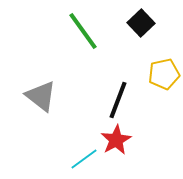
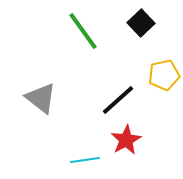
yellow pentagon: moved 1 px down
gray triangle: moved 2 px down
black line: rotated 27 degrees clockwise
red star: moved 10 px right
cyan line: moved 1 px right, 1 px down; rotated 28 degrees clockwise
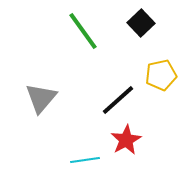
yellow pentagon: moved 3 px left
gray triangle: rotated 32 degrees clockwise
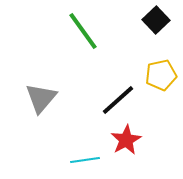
black square: moved 15 px right, 3 px up
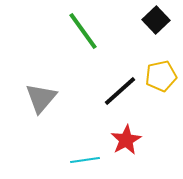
yellow pentagon: moved 1 px down
black line: moved 2 px right, 9 px up
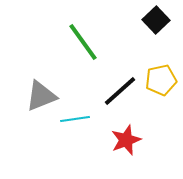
green line: moved 11 px down
yellow pentagon: moved 4 px down
gray triangle: moved 2 px up; rotated 28 degrees clockwise
red star: rotated 8 degrees clockwise
cyan line: moved 10 px left, 41 px up
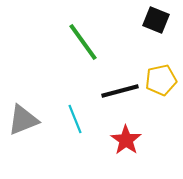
black square: rotated 24 degrees counterclockwise
black line: rotated 27 degrees clockwise
gray triangle: moved 18 px left, 24 px down
cyan line: rotated 76 degrees clockwise
red star: rotated 16 degrees counterclockwise
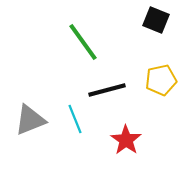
black line: moved 13 px left, 1 px up
gray triangle: moved 7 px right
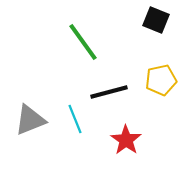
black line: moved 2 px right, 2 px down
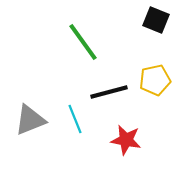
yellow pentagon: moved 6 px left
red star: rotated 24 degrees counterclockwise
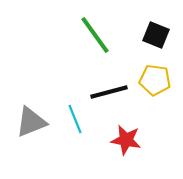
black square: moved 15 px down
green line: moved 12 px right, 7 px up
yellow pentagon: rotated 20 degrees clockwise
gray triangle: moved 1 px right, 2 px down
